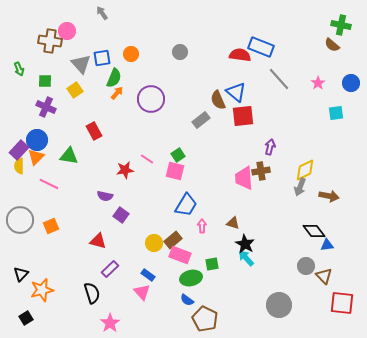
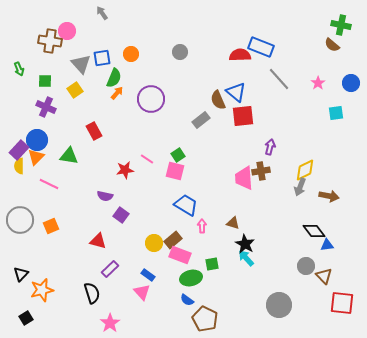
red semicircle at (240, 55): rotated 10 degrees counterclockwise
blue trapezoid at (186, 205): rotated 90 degrees counterclockwise
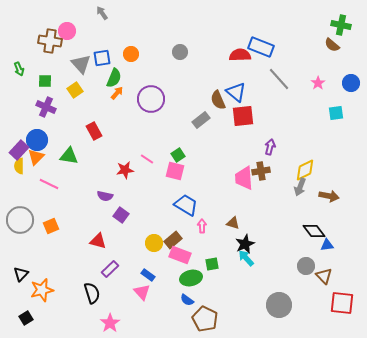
black star at (245, 244): rotated 18 degrees clockwise
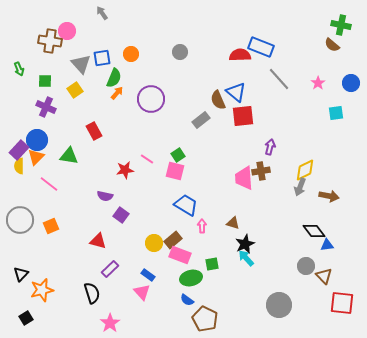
pink line at (49, 184): rotated 12 degrees clockwise
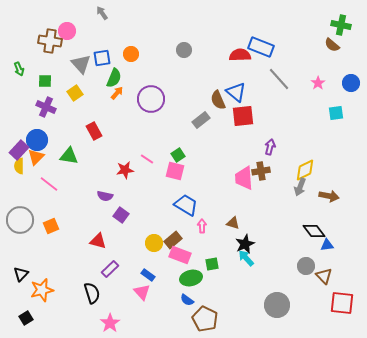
gray circle at (180, 52): moved 4 px right, 2 px up
yellow square at (75, 90): moved 3 px down
gray circle at (279, 305): moved 2 px left
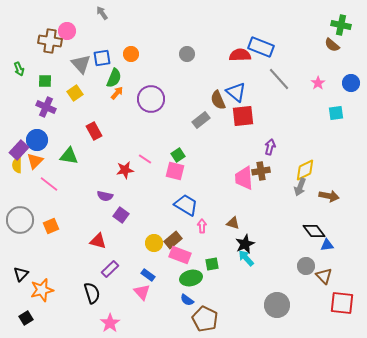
gray circle at (184, 50): moved 3 px right, 4 px down
orange triangle at (36, 157): moved 1 px left, 4 px down
pink line at (147, 159): moved 2 px left
yellow semicircle at (19, 166): moved 2 px left, 1 px up
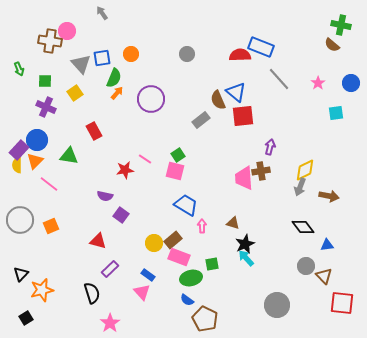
black diamond at (314, 231): moved 11 px left, 4 px up
pink rectangle at (180, 255): moved 1 px left, 2 px down
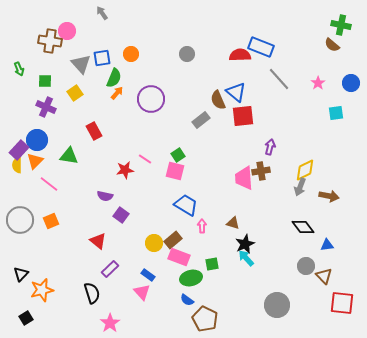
orange square at (51, 226): moved 5 px up
red triangle at (98, 241): rotated 24 degrees clockwise
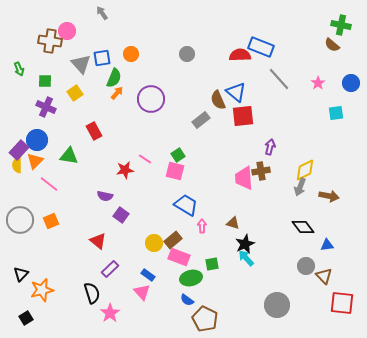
pink star at (110, 323): moved 10 px up
